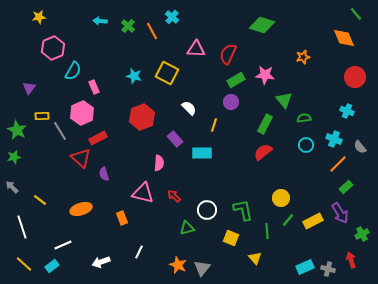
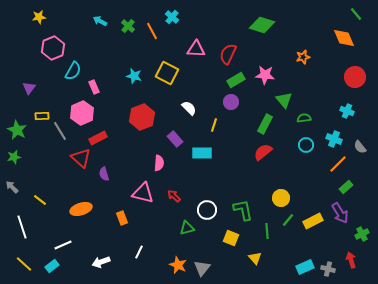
cyan arrow at (100, 21): rotated 24 degrees clockwise
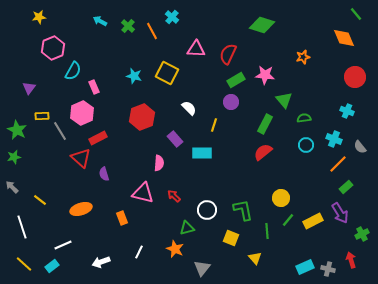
orange star at (178, 265): moved 3 px left, 16 px up
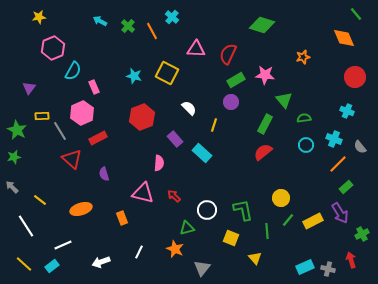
cyan rectangle at (202, 153): rotated 42 degrees clockwise
red triangle at (81, 158): moved 9 px left, 1 px down
white line at (22, 227): moved 4 px right, 1 px up; rotated 15 degrees counterclockwise
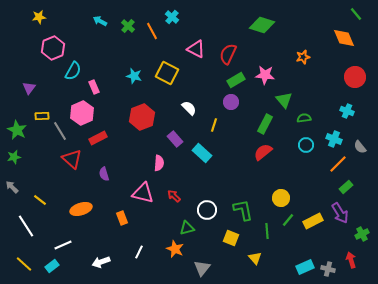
pink triangle at (196, 49): rotated 24 degrees clockwise
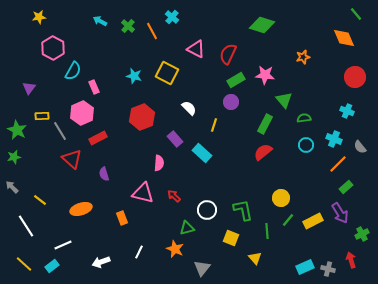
pink hexagon at (53, 48): rotated 10 degrees counterclockwise
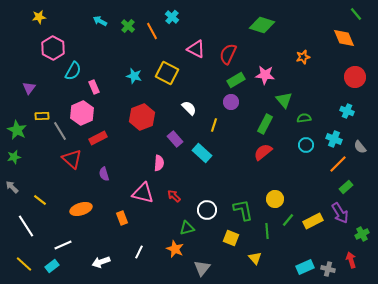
yellow circle at (281, 198): moved 6 px left, 1 px down
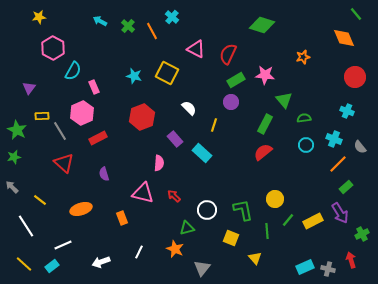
red triangle at (72, 159): moved 8 px left, 4 px down
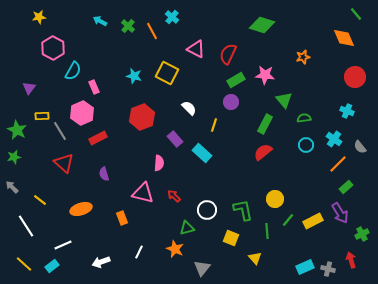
cyan cross at (334, 139): rotated 14 degrees clockwise
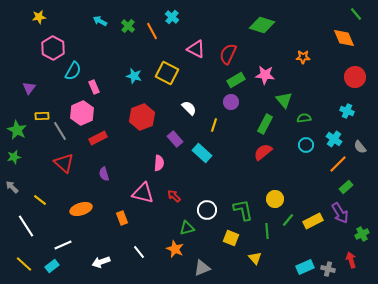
orange star at (303, 57): rotated 16 degrees clockwise
white line at (139, 252): rotated 64 degrees counterclockwise
gray triangle at (202, 268): rotated 30 degrees clockwise
